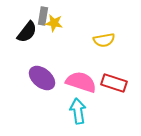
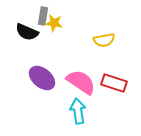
black semicircle: rotated 75 degrees clockwise
pink semicircle: rotated 16 degrees clockwise
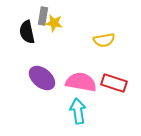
black semicircle: rotated 55 degrees clockwise
pink semicircle: rotated 24 degrees counterclockwise
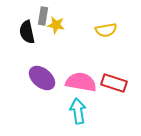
yellow star: moved 2 px right, 2 px down
yellow semicircle: moved 2 px right, 10 px up
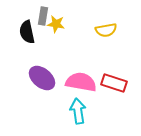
yellow star: moved 1 px up
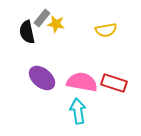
gray rectangle: moved 1 px left, 2 px down; rotated 30 degrees clockwise
pink semicircle: moved 1 px right
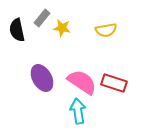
yellow star: moved 6 px right, 4 px down
black semicircle: moved 10 px left, 2 px up
purple ellipse: rotated 20 degrees clockwise
pink semicircle: rotated 24 degrees clockwise
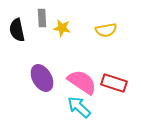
gray rectangle: rotated 42 degrees counterclockwise
cyan arrow: moved 1 px right, 4 px up; rotated 40 degrees counterclockwise
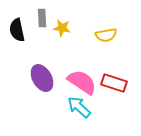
yellow semicircle: moved 5 px down
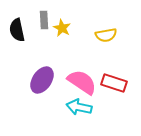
gray rectangle: moved 2 px right, 2 px down
yellow star: rotated 18 degrees clockwise
purple ellipse: moved 2 px down; rotated 64 degrees clockwise
cyan arrow: rotated 30 degrees counterclockwise
